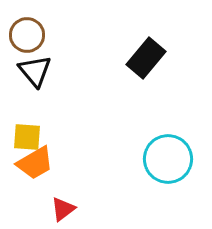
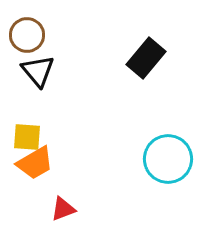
black triangle: moved 3 px right
red triangle: rotated 16 degrees clockwise
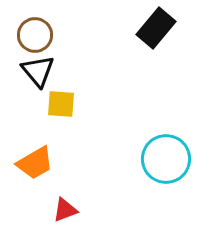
brown circle: moved 8 px right
black rectangle: moved 10 px right, 30 px up
yellow square: moved 34 px right, 33 px up
cyan circle: moved 2 px left
red triangle: moved 2 px right, 1 px down
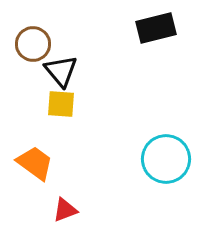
black rectangle: rotated 36 degrees clockwise
brown circle: moved 2 px left, 9 px down
black triangle: moved 23 px right
orange trapezoid: rotated 114 degrees counterclockwise
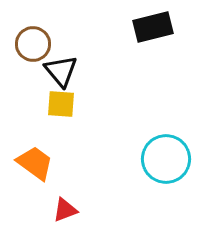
black rectangle: moved 3 px left, 1 px up
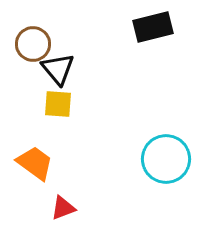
black triangle: moved 3 px left, 2 px up
yellow square: moved 3 px left
red triangle: moved 2 px left, 2 px up
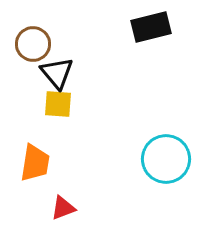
black rectangle: moved 2 px left
black triangle: moved 1 px left, 4 px down
orange trapezoid: rotated 63 degrees clockwise
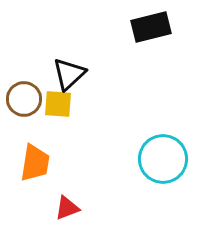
brown circle: moved 9 px left, 55 px down
black triangle: moved 12 px right, 1 px down; rotated 27 degrees clockwise
cyan circle: moved 3 px left
red triangle: moved 4 px right
